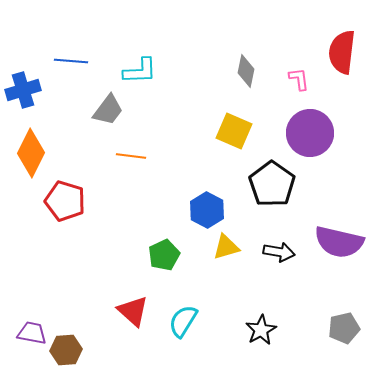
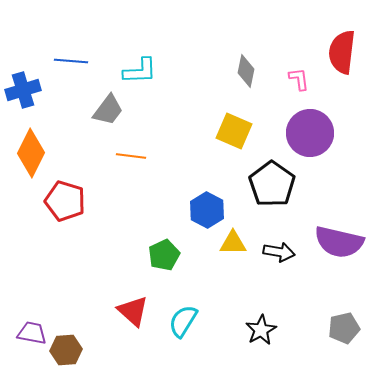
yellow triangle: moved 7 px right, 4 px up; rotated 16 degrees clockwise
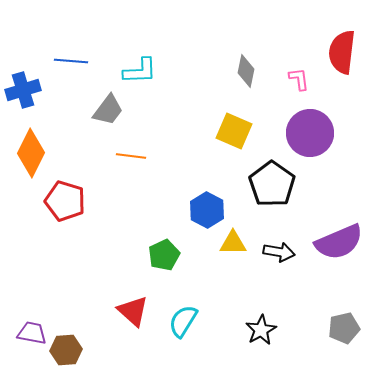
purple semicircle: rotated 36 degrees counterclockwise
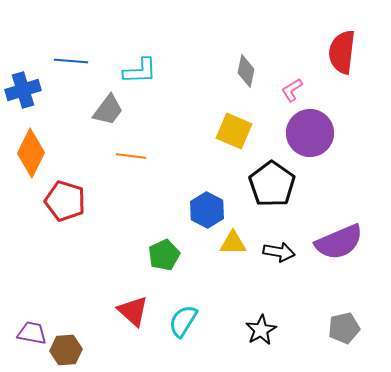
pink L-shape: moved 7 px left, 11 px down; rotated 115 degrees counterclockwise
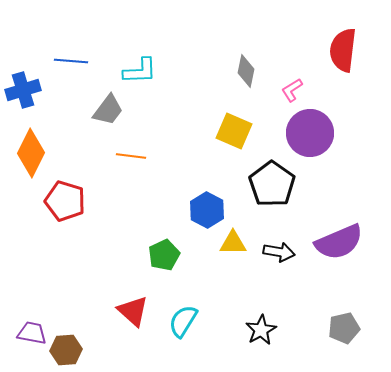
red semicircle: moved 1 px right, 2 px up
